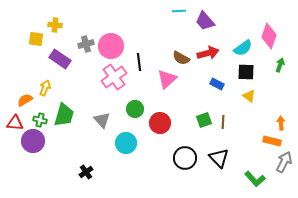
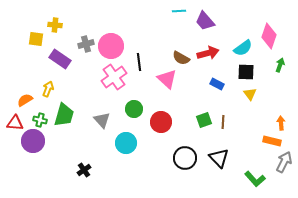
pink triangle: rotated 35 degrees counterclockwise
yellow arrow: moved 3 px right, 1 px down
yellow triangle: moved 1 px right, 2 px up; rotated 16 degrees clockwise
green circle: moved 1 px left
red circle: moved 1 px right, 1 px up
black cross: moved 2 px left, 2 px up
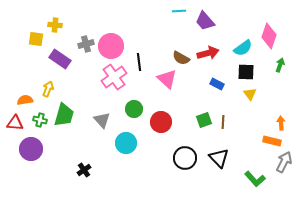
orange semicircle: rotated 21 degrees clockwise
purple circle: moved 2 px left, 8 px down
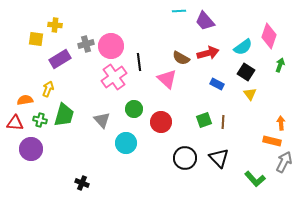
cyan semicircle: moved 1 px up
purple rectangle: rotated 65 degrees counterclockwise
black square: rotated 30 degrees clockwise
black cross: moved 2 px left, 13 px down; rotated 32 degrees counterclockwise
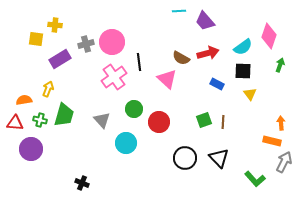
pink circle: moved 1 px right, 4 px up
black square: moved 3 px left, 1 px up; rotated 30 degrees counterclockwise
orange semicircle: moved 1 px left
red circle: moved 2 px left
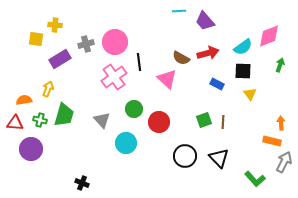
pink diamond: rotated 50 degrees clockwise
pink circle: moved 3 px right
black circle: moved 2 px up
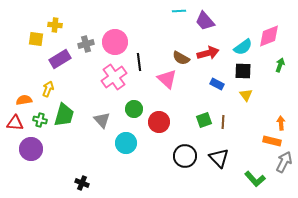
yellow triangle: moved 4 px left, 1 px down
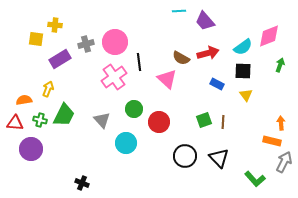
green trapezoid: rotated 10 degrees clockwise
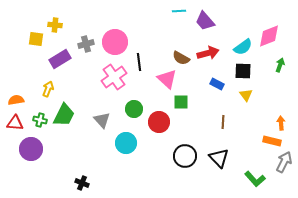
orange semicircle: moved 8 px left
green square: moved 23 px left, 18 px up; rotated 21 degrees clockwise
